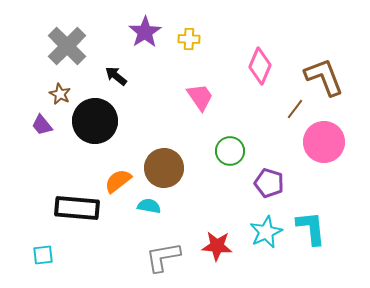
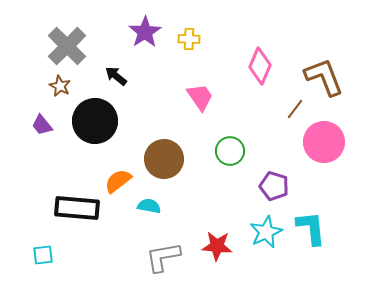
brown star: moved 8 px up
brown circle: moved 9 px up
purple pentagon: moved 5 px right, 3 px down
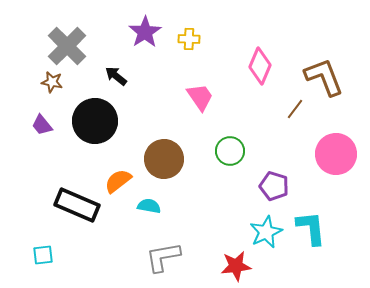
brown star: moved 8 px left, 4 px up; rotated 15 degrees counterclockwise
pink circle: moved 12 px right, 12 px down
black rectangle: moved 3 px up; rotated 18 degrees clockwise
red star: moved 19 px right, 20 px down; rotated 12 degrees counterclockwise
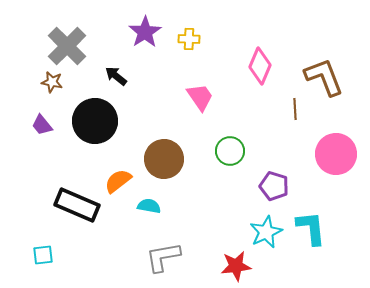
brown line: rotated 40 degrees counterclockwise
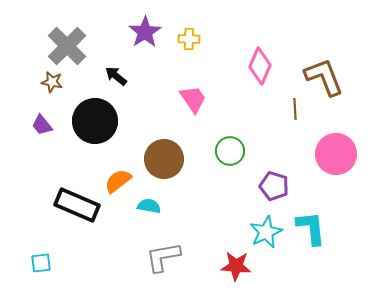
pink trapezoid: moved 7 px left, 2 px down
cyan square: moved 2 px left, 8 px down
red star: rotated 12 degrees clockwise
